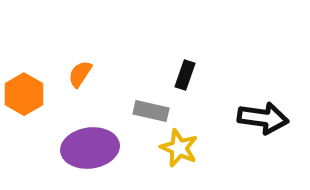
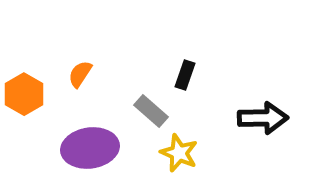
gray rectangle: rotated 28 degrees clockwise
black arrow: rotated 9 degrees counterclockwise
yellow star: moved 5 px down
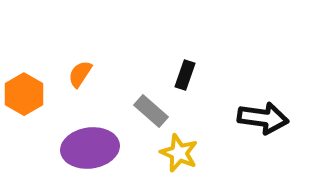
black arrow: rotated 9 degrees clockwise
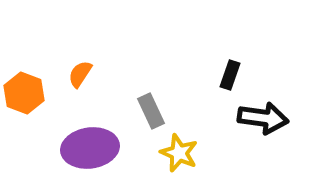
black rectangle: moved 45 px right
orange hexagon: moved 1 px up; rotated 9 degrees counterclockwise
gray rectangle: rotated 24 degrees clockwise
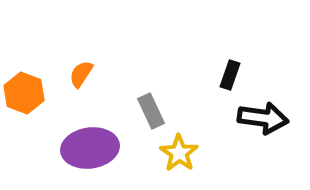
orange semicircle: moved 1 px right
yellow star: rotated 12 degrees clockwise
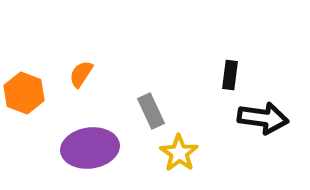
black rectangle: rotated 12 degrees counterclockwise
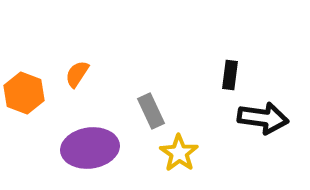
orange semicircle: moved 4 px left
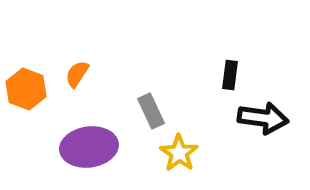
orange hexagon: moved 2 px right, 4 px up
purple ellipse: moved 1 px left, 1 px up
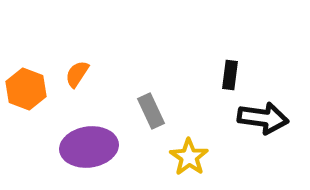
yellow star: moved 10 px right, 4 px down
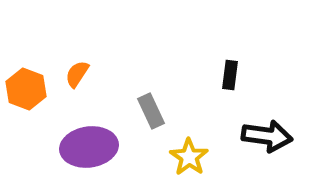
black arrow: moved 4 px right, 18 px down
